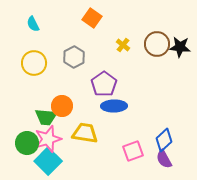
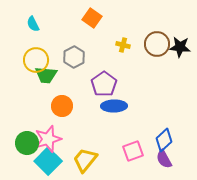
yellow cross: rotated 24 degrees counterclockwise
yellow circle: moved 2 px right, 3 px up
green trapezoid: moved 42 px up
yellow trapezoid: moved 27 px down; rotated 60 degrees counterclockwise
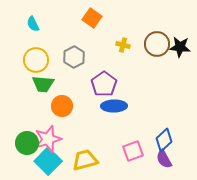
green trapezoid: moved 3 px left, 9 px down
yellow trapezoid: rotated 36 degrees clockwise
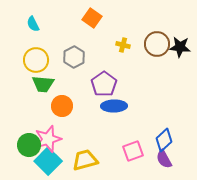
green circle: moved 2 px right, 2 px down
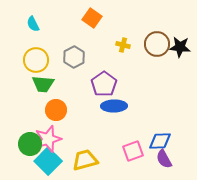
orange circle: moved 6 px left, 4 px down
blue diamond: moved 4 px left, 1 px down; rotated 40 degrees clockwise
green circle: moved 1 px right, 1 px up
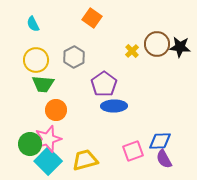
yellow cross: moved 9 px right, 6 px down; rotated 32 degrees clockwise
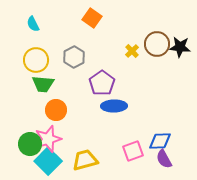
purple pentagon: moved 2 px left, 1 px up
